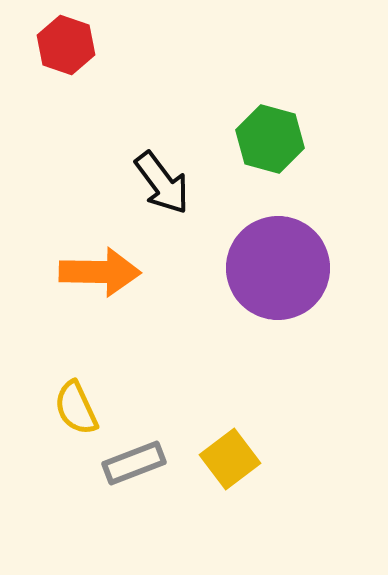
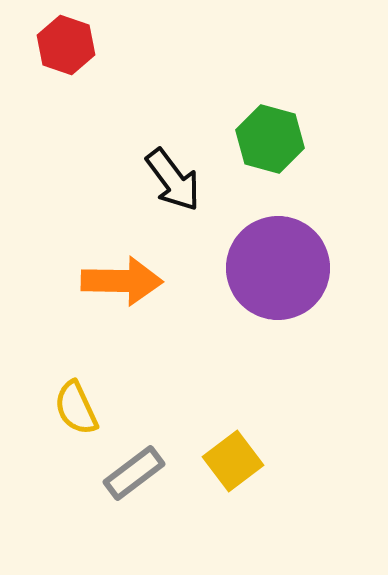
black arrow: moved 11 px right, 3 px up
orange arrow: moved 22 px right, 9 px down
yellow square: moved 3 px right, 2 px down
gray rectangle: moved 10 px down; rotated 16 degrees counterclockwise
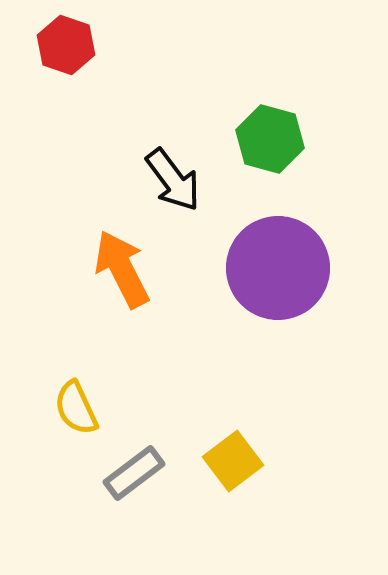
orange arrow: moved 12 px up; rotated 118 degrees counterclockwise
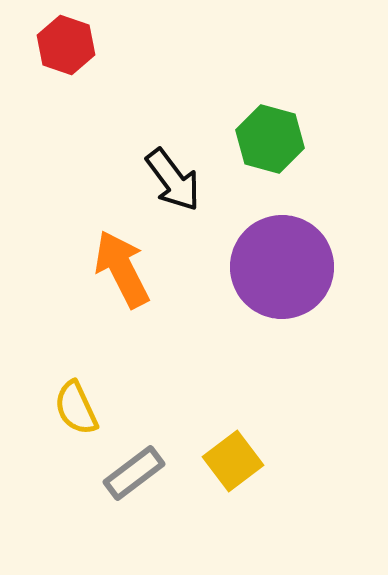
purple circle: moved 4 px right, 1 px up
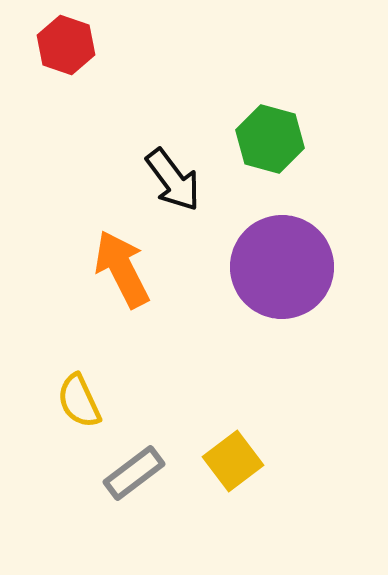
yellow semicircle: moved 3 px right, 7 px up
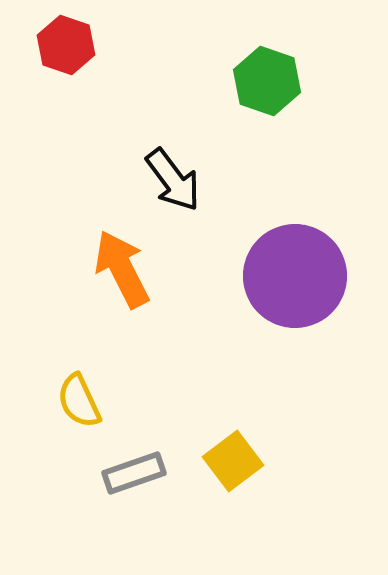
green hexagon: moved 3 px left, 58 px up; rotated 4 degrees clockwise
purple circle: moved 13 px right, 9 px down
gray rectangle: rotated 18 degrees clockwise
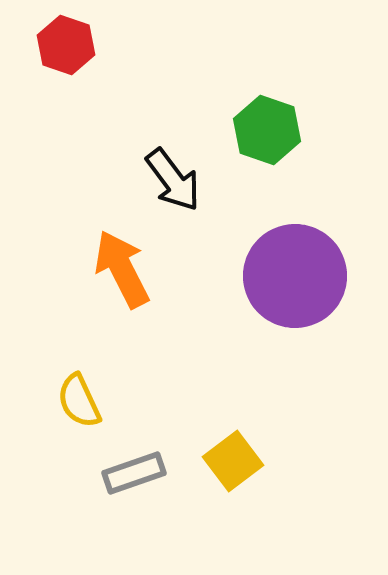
green hexagon: moved 49 px down
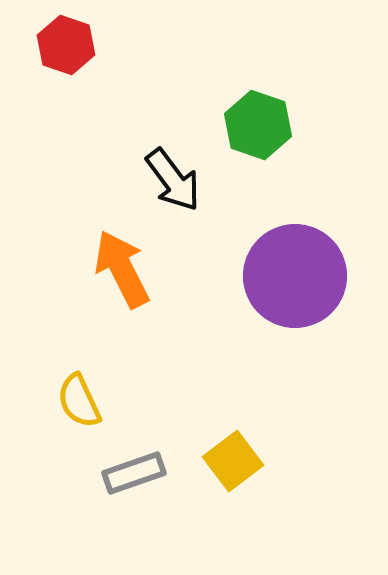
green hexagon: moved 9 px left, 5 px up
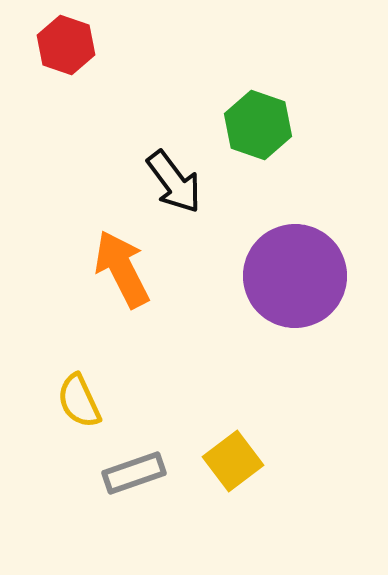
black arrow: moved 1 px right, 2 px down
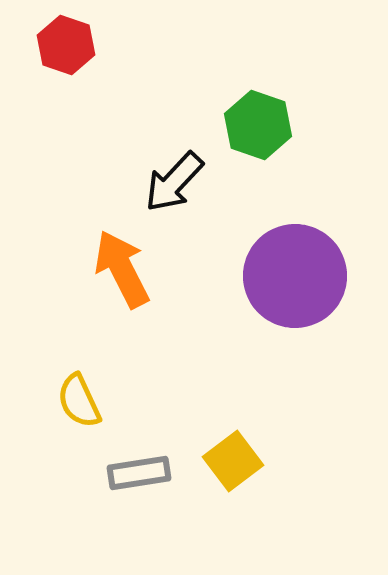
black arrow: rotated 80 degrees clockwise
gray rectangle: moved 5 px right; rotated 10 degrees clockwise
